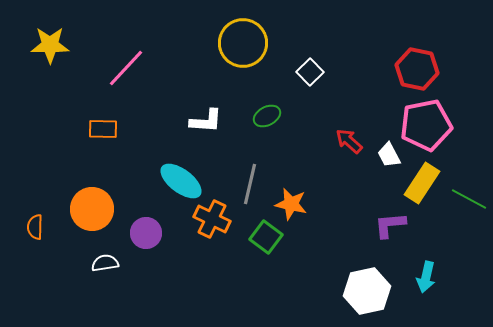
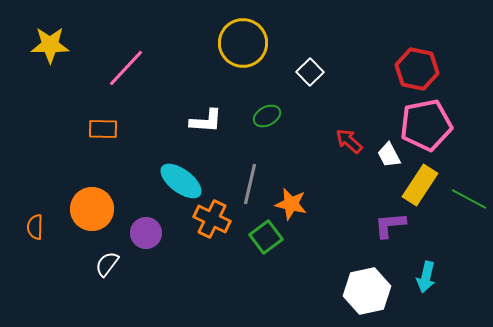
yellow rectangle: moved 2 px left, 2 px down
green square: rotated 16 degrees clockwise
white semicircle: moved 2 px right, 1 px down; rotated 44 degrees counterclockwise
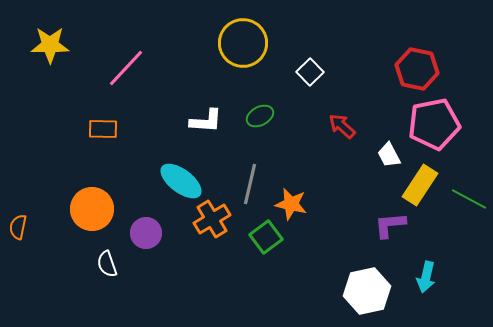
green ellipse: moved 7 px left
pink pentagon: moved 8 px right, 1 px up
red arrow: moved 7 px left, 15 px up
orange cross: rotated 33 degrees clockwise
orange semicircle: moved 17 px left; rotated 10 degrees clockwise
white semicircle: rotated 56 degrees counterclockwise
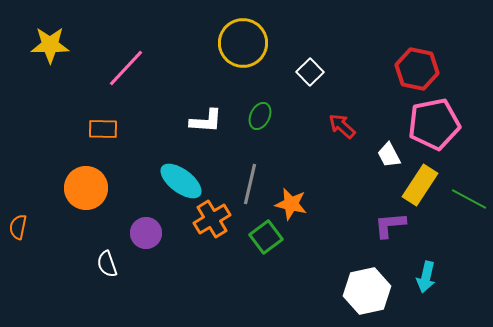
green ellipse: rotated 36 degrees counterclockwise
orange circle: moved 6 px left, 21 px up
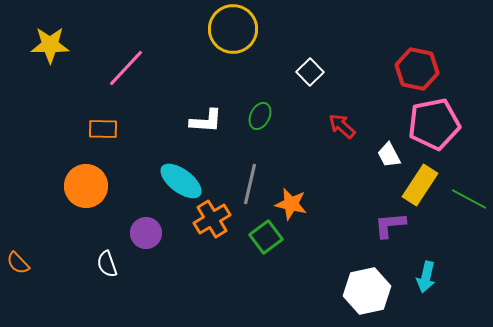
yellow circle: moved 10 px left, 14 px up
orange circle: moved 2 px up
orange semicircle: moved 36 px down; rotated 55 degrees counterclockwise
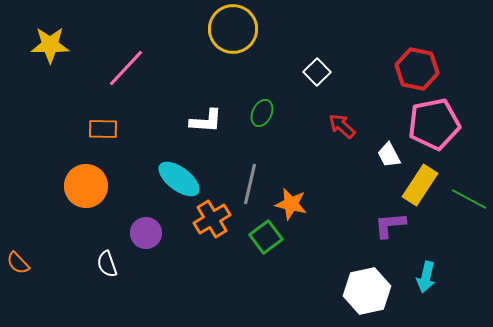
white square: moved 7 px right
green ellipse: moved 2 px right, 3 px up
cyan ellipse: moved 2 px left, 2 px up
